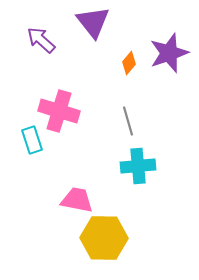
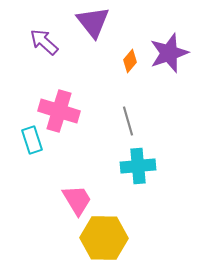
purple arrow: moved 3 px right, 2 px down
orange diamond: moved 1 px right, 2 px up
pink trapezoid: rotated 48 degrees clockwise
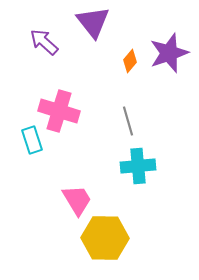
yellow hexagon: moved 1 px right
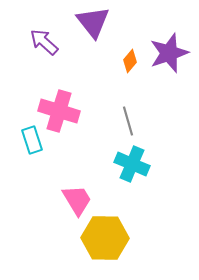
cyan cross: moved 6 px left, 2 px up; rotated 28 degrees clockwise
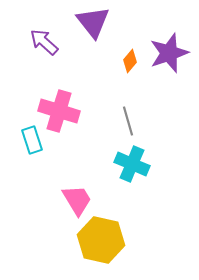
yellow hexagon: moved 4 px left, 2 px down; rotated 12 degrees clockwise
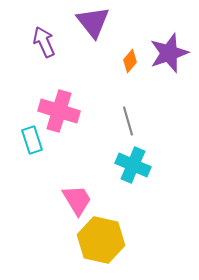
purple arrow: rotated 24 degrees clockwise
cyan cross: moved 1 px right, 1 px down
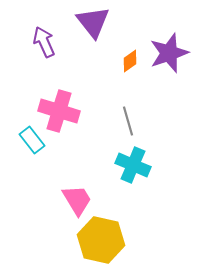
orange diamond: rotated 15 degrees clockwise
cyan rectangle: rotated 20 degrees counterclockwise
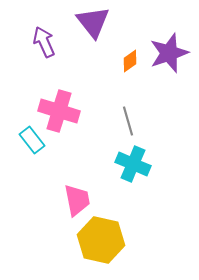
cyan cross: moved 1 px up
pink trapezoid: rotated 20 degrees clockwise
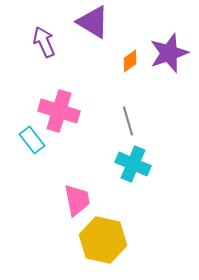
purple triangle: rotated 21 degrees counterclockwise
yellow hexagon: moved 2 px right
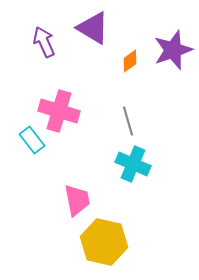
purple triangle: moved 6 px down
purple star: moved 4 px right, 3 px up
yellow hexagon: moved 1 px right, 2 px down
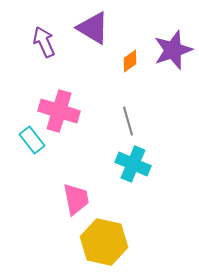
pink trapezoid: moved 1 px left, 1 px up
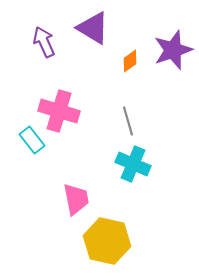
yellow hexagon: moved 3 px right, 1 px up
